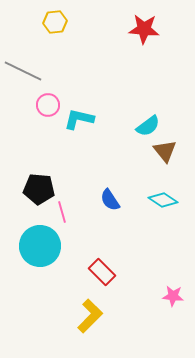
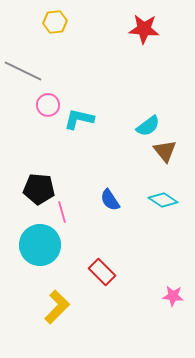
cyan circle: moved 1 px up
yellow L-shape: moved 33 px left, 9 px up
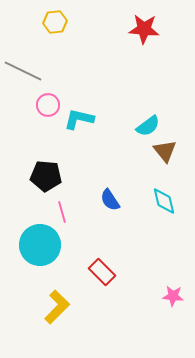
black pentagon: moved 7 px right, 13 px up
cyan diamond: moved 1 px right, 1 px down; rotated 44 degrees clockwise
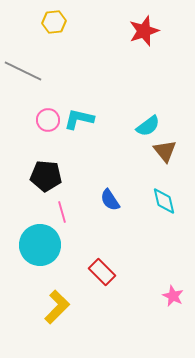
yellow hexagon: moved 1 px left
red star: moved 2 px down; rotated 24 degrees counterclockwise
pink circle: moved 15 px down
pink star: rotated 20 degrees clockwise
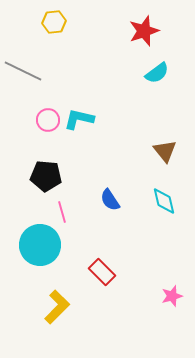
cyan semicircle: moved 9 px right, 53 px up
pink star: moved 1 px left; rotated 30 degrees clockwise
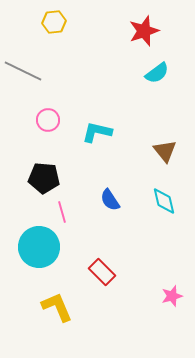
cyan L-shape: moved 18 px right, 13 px down
black pentagon: moved 2 px left, 2 px down
cyan circle: moved 1 px left, 2 px down
yellow L-shape: rotated 68 degrees counterclockwise
